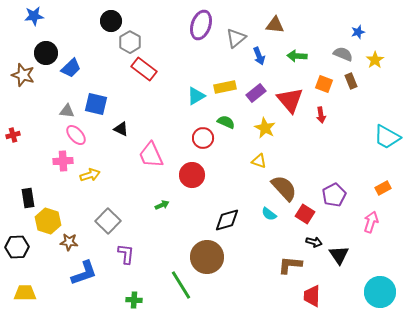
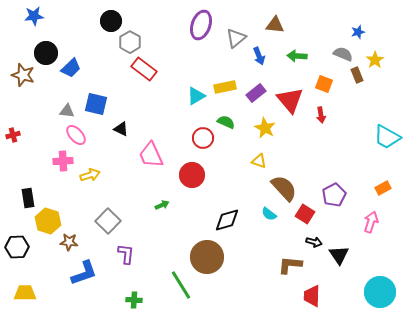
brown rectangle at (351, 81): moved 6 px right, 6 px up
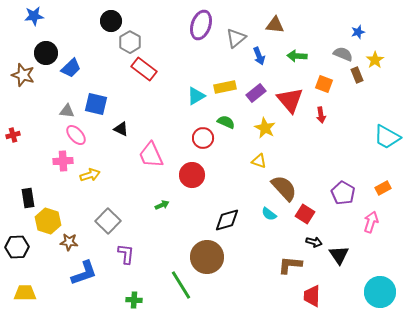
purple pentagon at (334, 195): moved 9 px right, 2 px up; rotated 15 degrees counterclockwise
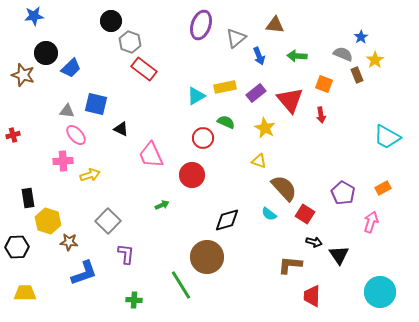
blue star at (358, 32): moved 3 px right, 5 px down; rotated 16 degrees counterclockwise
gray hexagon at (130, 42): rotated 10 degrees counterclockwise
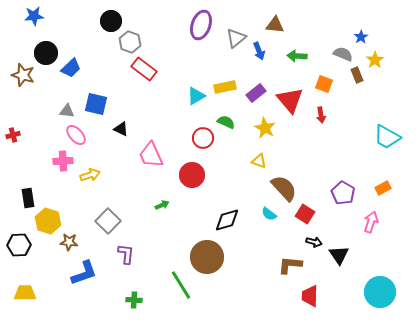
blue arrow at (259, 56): moved 5 px up
black hexagon at (17, 247): moved 2 px right, 2 px up
red trapezoid at (312, 296): moved 2 px left
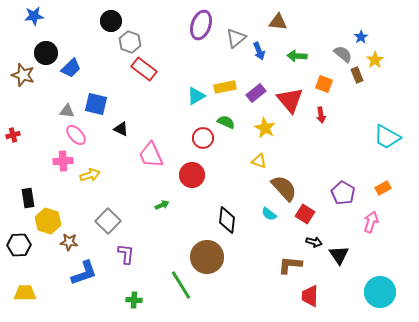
brown triangle at (275, 25): moved 3 px right, 3 px up
gray semicircle at (343, 54): rotated 18 degrees clockwise
black diamond at (227, 220): rotated 68 degrees counterclockwise
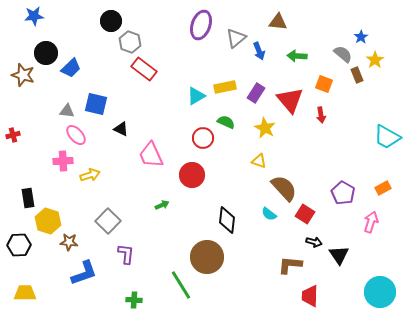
purple rectangle at (256, 93): rotated 18 degrees counterclockwise
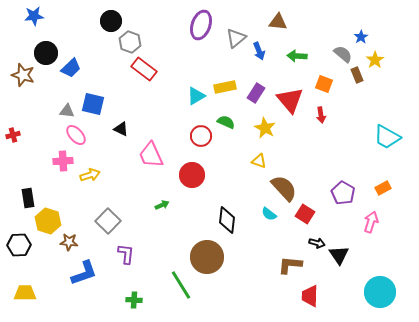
blue square at (96, 104): moved 3 px left
red circle at (203, 138): moved 2 px left, 2 px up
black arrow at (314, 242): moved 3 px right, 1 px down
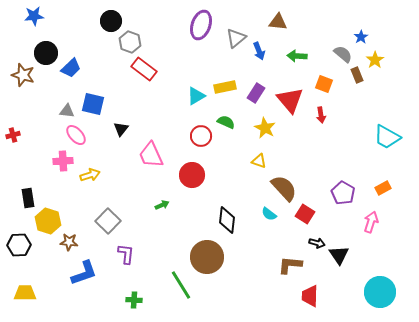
black triangle at (121, 129): rotated 42 degrees clockwise
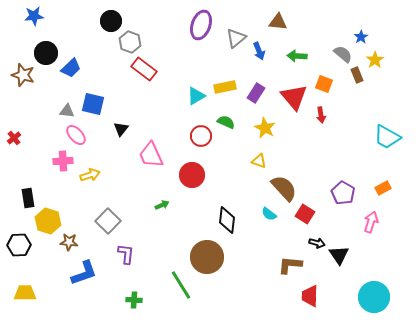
red triangle at (290, 100): moved 4 px right, 3 px up
red cross at (13, 135): moved 1 px right, 3 px down; rotated 24 degrees counterclockwise
cyan circle at (380, 292): moved 6 px left, 5 px down
